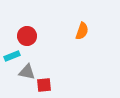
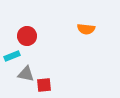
orange semicircle: moved 4 px right, 2 px up; rotated 78 degrees clockwise
gray triangle: moved 1 px left, 2 px down
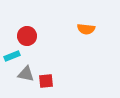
red square: moved 2 px right, 4 px up
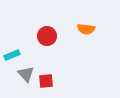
red circle: moved 20 px right
cyan rectangle: moved 1 px up
gray triangle: rotated 36 degrees clockwise
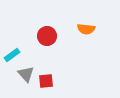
cyan rectangle: rotated 14 degrees counterclockwise
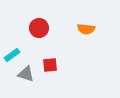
red circle: moved 8 px left, 8 px up
gray triangle: rotated 30 degrees counterclockwise
red square: moved 4 px right, 16 px up
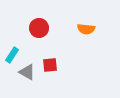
cyan rectangle: rotated 21 degrees counterclockwise
gray triangle: moved 1 px right, 2 px up; rotated 12 degrees clockwise
